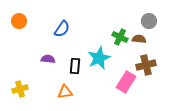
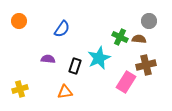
black rectangle: rotated 14 degrees clockwise
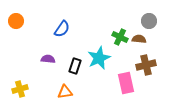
orange circle: moved 3 px left
pink rectangle: moved 1 px down; rotated 45 degrees counterclockwise
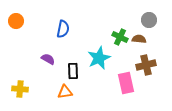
gray circle: moved 1 px up
blue semicircle: moved 1 px right; rotated 24 degrees counterclockwise
purple semicircle: rotated 24 degrees clockwise
black rectangle: moved 2 px left, 5 px down; rotated 21 degrees counterclockwise
yellow cross: rotated 21 degrees clockwise
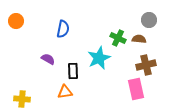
green cross: moved 2 px left, 1 px down
pink rectangle: moved 10 px right, 6 px down
yellow cross: moved 2 px right, 10 px down
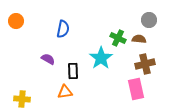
cyan star: moved 2 px right; rotated 10 degrees counterclockwise
brown cross: moved 1 px left, 1 px up
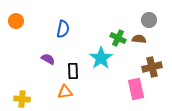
brown cross: moved 7 px right, 3 px down
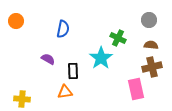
brown semicircle: moved 12 px right, 6 px down
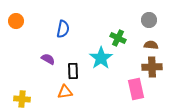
brown cross: rotated 12 degrees clockwise
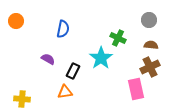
brown cross: moved 2 px left; rotated 24 degrees counterclockwise
black rectangle: rotated 28 degrees clockwise
